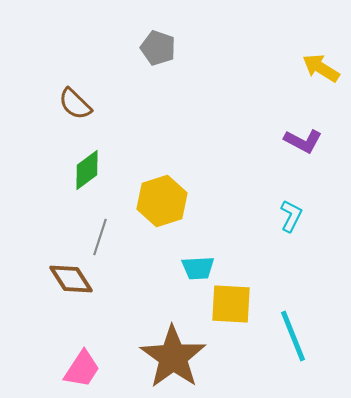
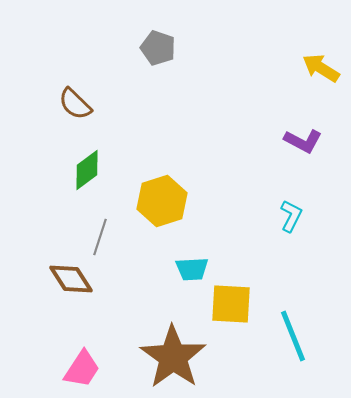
cyan trapezoid: moved 6 px left, 1 px down
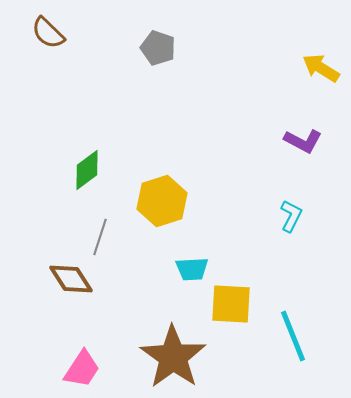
brown semicircle: moved 27 px left, 71 px up
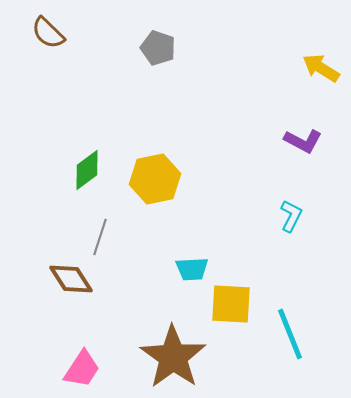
yellow hexagon: moved 7 px left, 22 px up; rotated 6 degrees clockwise
cyan line: moved 3 px left, 2 px up
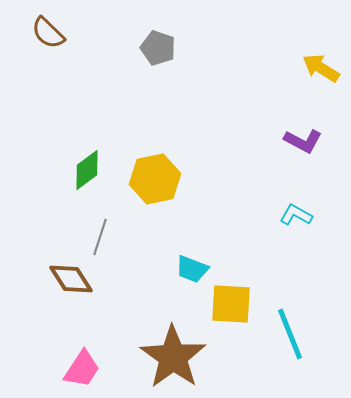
cyan L-shape: moved 5 px right, 1 px up; rotated 88 degrees counterclockwise
cyan trapezoid: rotated 24 degrees clockwise
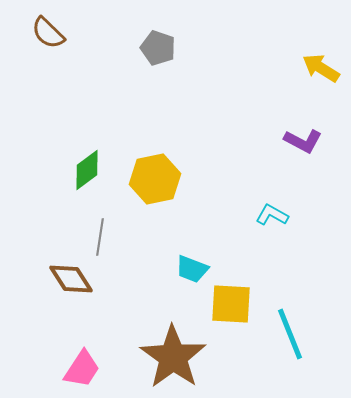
cyan L-shape: moved 24 px left
gray line: rotated 9 degrees counterclockwise
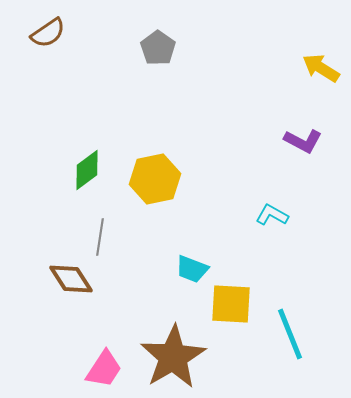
brown semicircle: rotated 78 degrees counterclockwise
gray pentagon: rotated 16 degrees clockwise
brown star: rotated 6 degrees clockwise
pink trapezoid: moved 22 px right
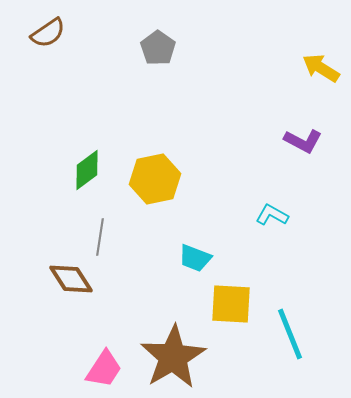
cyan trapezoid: moved 3 px right, 11 px up
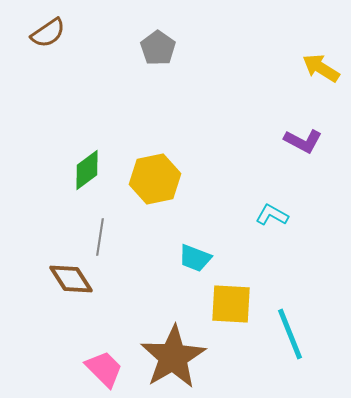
pink trapezoid: rotated 78 degrees counterclockwise
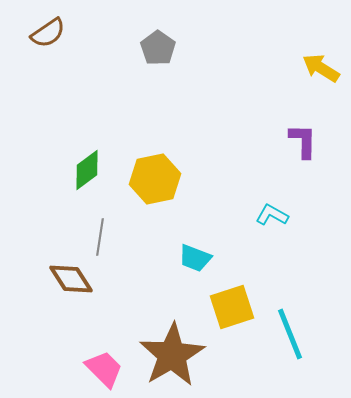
purple L-shape: rotated 117 degrees counterclockwise
yellow square: moved 1 px right, 3 px down; rotated 21 degrees counterclockwise
brown star: moved 1 px left, 2 px up
